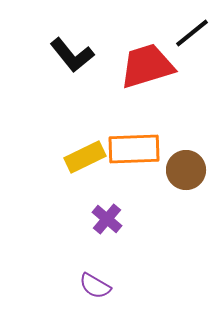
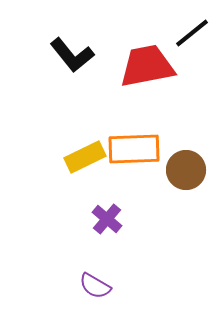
red trapezoid: rotated 6 degrees clockwise
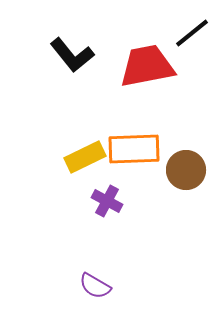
purple cross: moved 18 px up; rotated 12 degrees counterclockwise
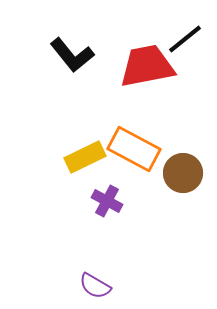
black line: moved 7 px left, 6 px down
orange rectangle: rotated 30 degrees clockwise
brown circle: moved 3 px left, 3 px down
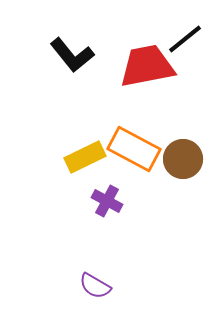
brown circle: moved 14 px up
